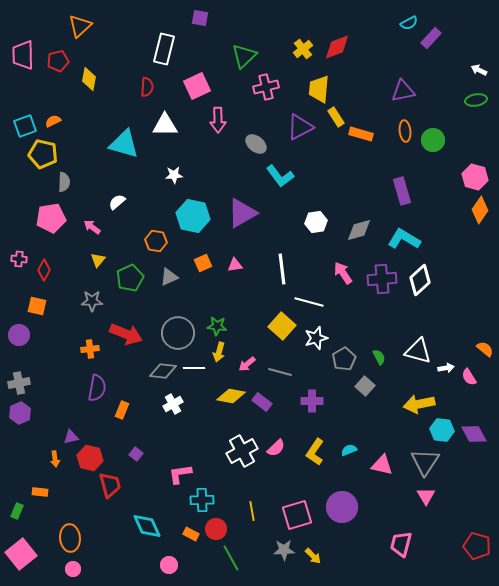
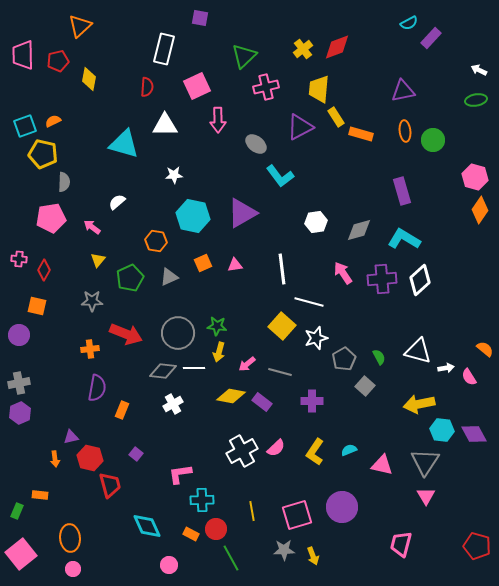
orange rectangle at (40, 492): moved 3 px down
yellow arrow at (313, 556): rotated 24 degrees clockwise
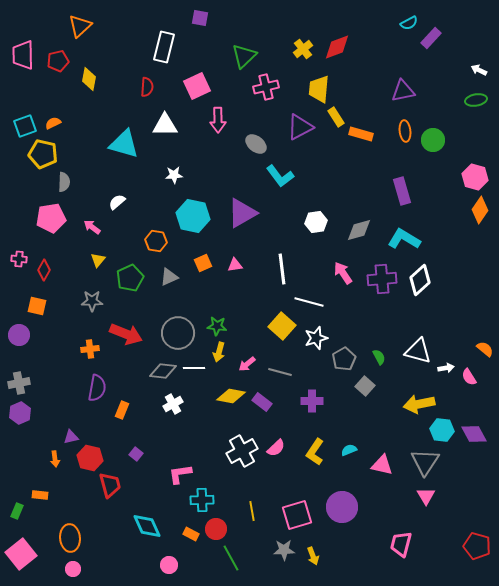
white rectangle at (164, 49): moved 2 px up
orange semicircle at (53, 121): moved 2 px down
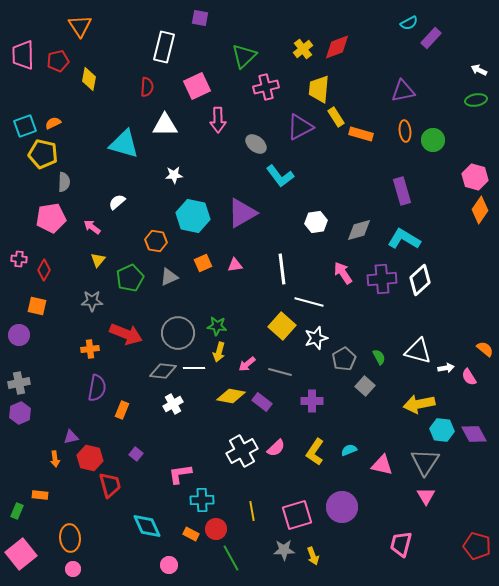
orange triangle at (80, 26): rotated 20 degrees counterclockwise
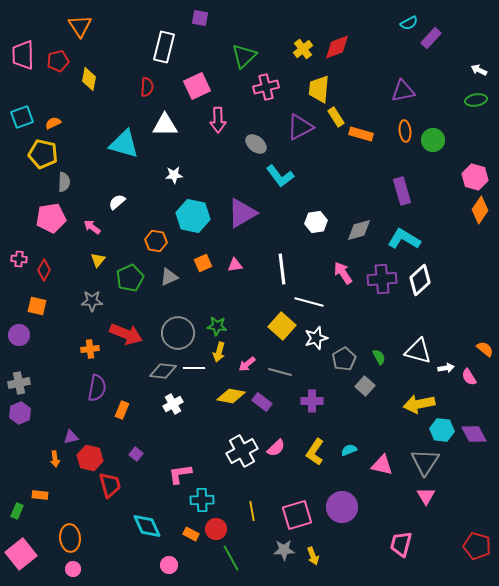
cyan square at (25, 126): moved 3 px left, 9 px up
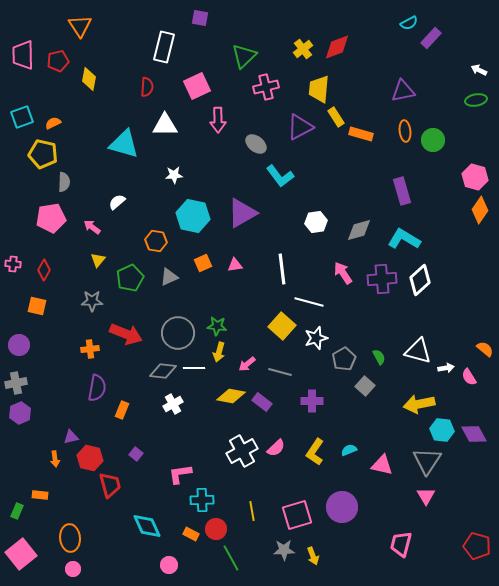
pink cross at (19, 259): moved 6 px left, 5 px down
purple circle at (19, 335): moved 10 px down
gray cross at (19, 383): moved 3 px left
gray triangle at (425, 462): moved 2 px right, 1 px up
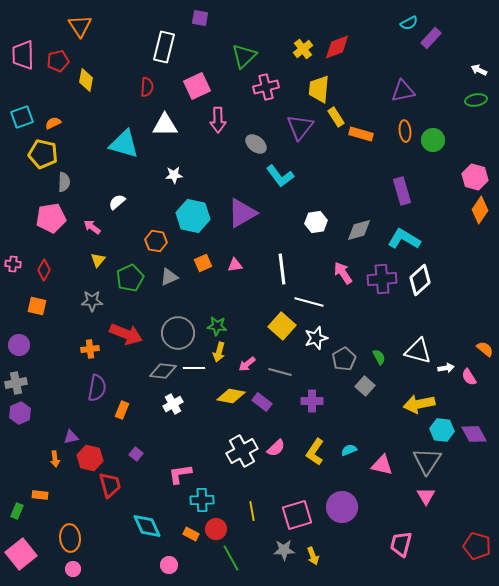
yellow diamond at (89, 79): moved 3 px left, 1 px down
purple triangle at (300, 127): rotated 24 degrees counterclockwise
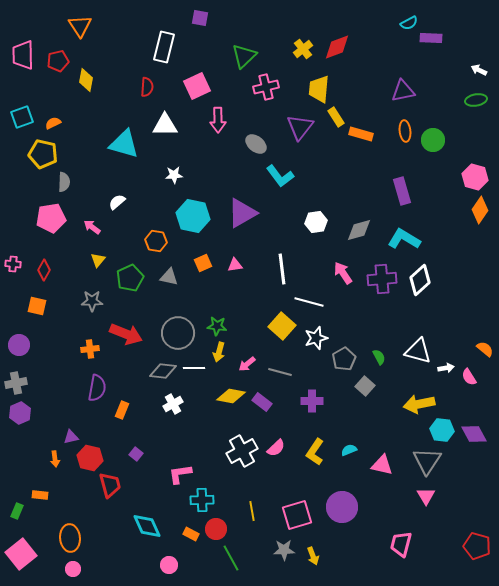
purple rectangle at (431, 38): rotated 50 degrees clockwise
gray triangle at (169, 277): rotated 36 degrees clockwise
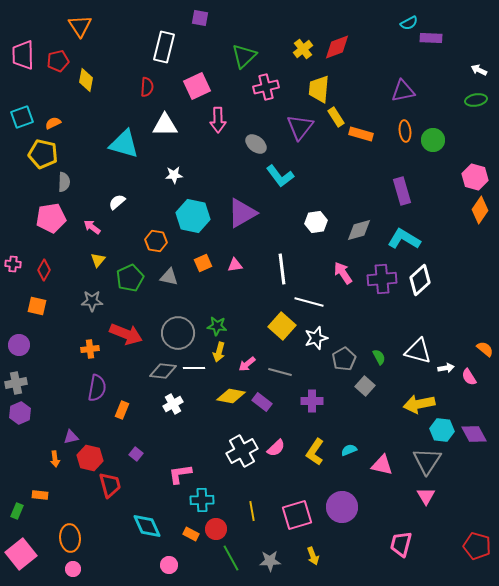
gray star at (284, 550): moved 14 px left, 11 px down
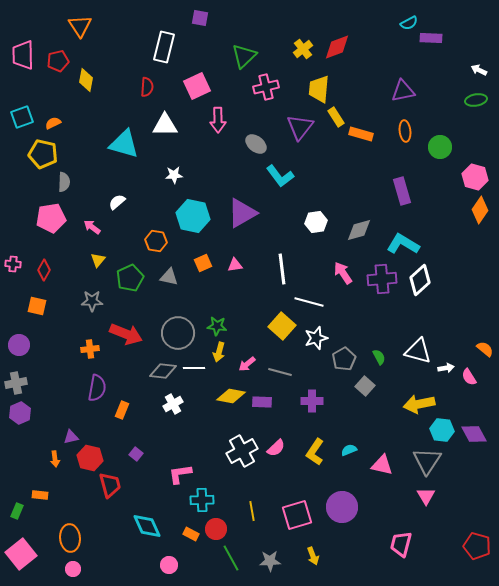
green circle at (433, 140): moved 7 px right, 7 px down
cyan L-shape at (404, 239): moved 1 px left, 5 px down
purple rectangle at (262, 402): rotated 36 degrees counterclockwise
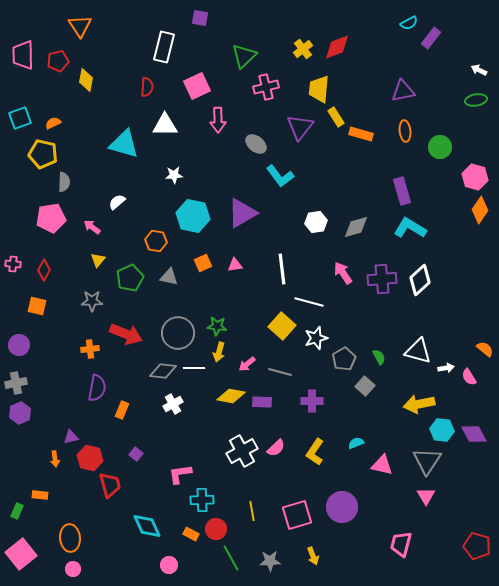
purple rectangle at (431, 38): rotated 55 degrees counterclockwise
cyan square at (22, 117): moved 2 px left, 1 px down
gray diamond at (359, 230): moved 3 px left, 3 px up
cyan L-shape at (403, 244): moved 7 px right, 16 px up
cyan semicircle at (349, 450): moved 7 px right, 7 px up
